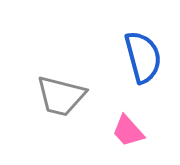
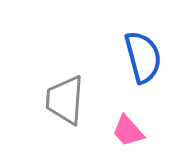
gray trapezoid: moved 4 px right, 4 px down; rotated 80 degrees clockwise
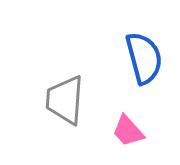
blue semicircle: moved 1 px right, 1 px down
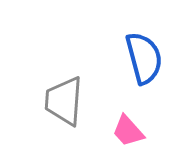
gray trapezoid: moved 1 px left, 1 px down
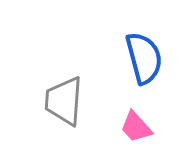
pink trapezoid: moved 8 px right, 4 px up
